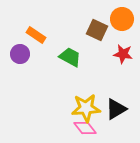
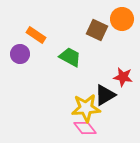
red star: moved 23 px down
black triangle: moved 11 px left, 14 px up
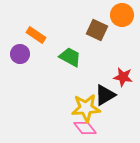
orange circle: moved 4 px up
